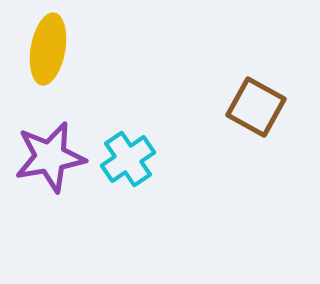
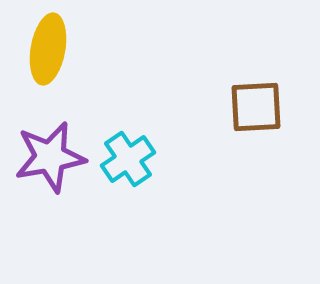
brown square: rotated 32 degrees counterclockwise
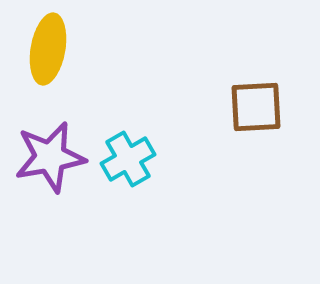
cyan cross: rotated 4 degrees clockwise
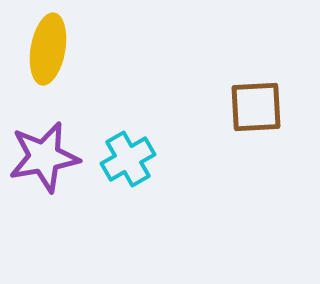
purple star: moved 6 px left
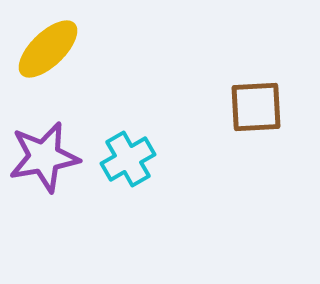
yellow ellipse: rotated 36 degrees clockwise
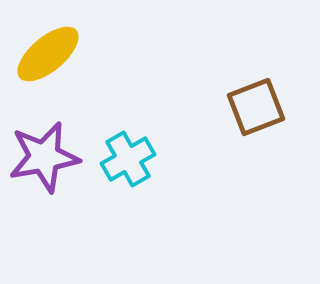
yellow ellipse: moved 5 px down; rotated 4 degrees clockwise
brown square: rotated 18 degrees counterclockwise
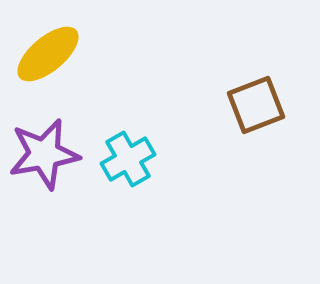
brown square: moved 2 px up
purple star: moved 3 px up
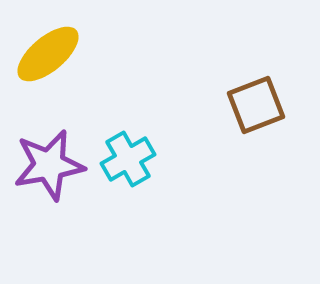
purple star: moved 5 px right, 11 px down
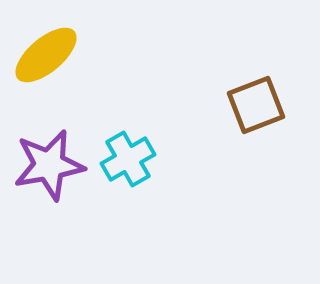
yellow ellipse: moved 2 px left, 1 px down
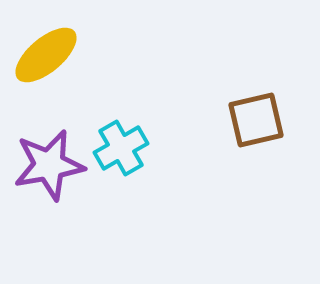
brown square: moved 15 px down; rotated 8 degrees clockwise
cyan cross: moved 7 px left, 11 px up
